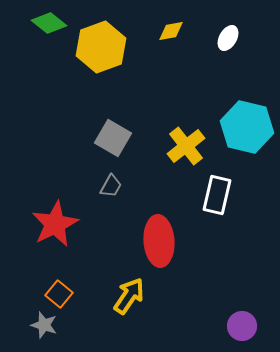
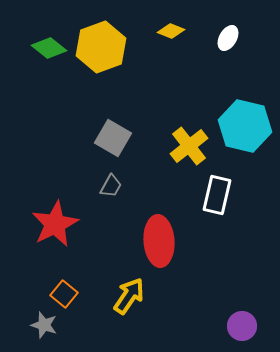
green diamond: moved 25 px down
yellow diamond: rotated 32 degrees clockwise
cyan hexagon: moved 2 px left, 1 px up
yellow cross: moved 3 px right
orange square: moved 5 px right
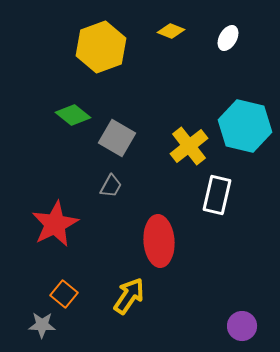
green diamond: moved 24 px right, 67 px down
gray square: moved 4 px right
gray star: moved 2 px left; rotated 16 degrees counterclockwise
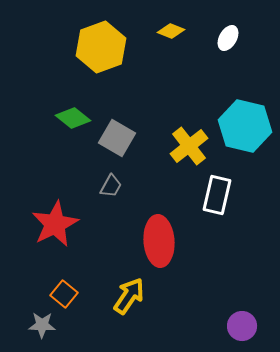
green diamond: moved 3 px down
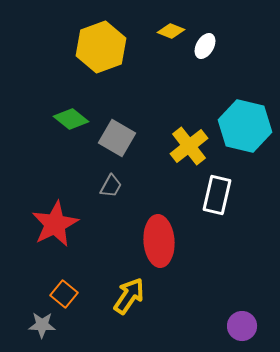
white ellipse: moved 23 px left, 8 px down
green diamond: moved 2 px left, 1 px down
